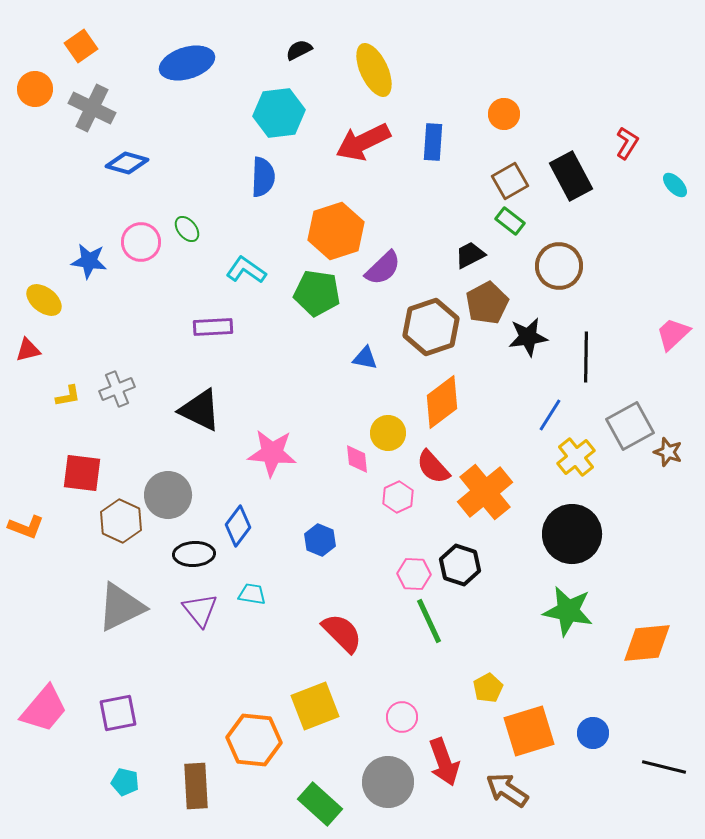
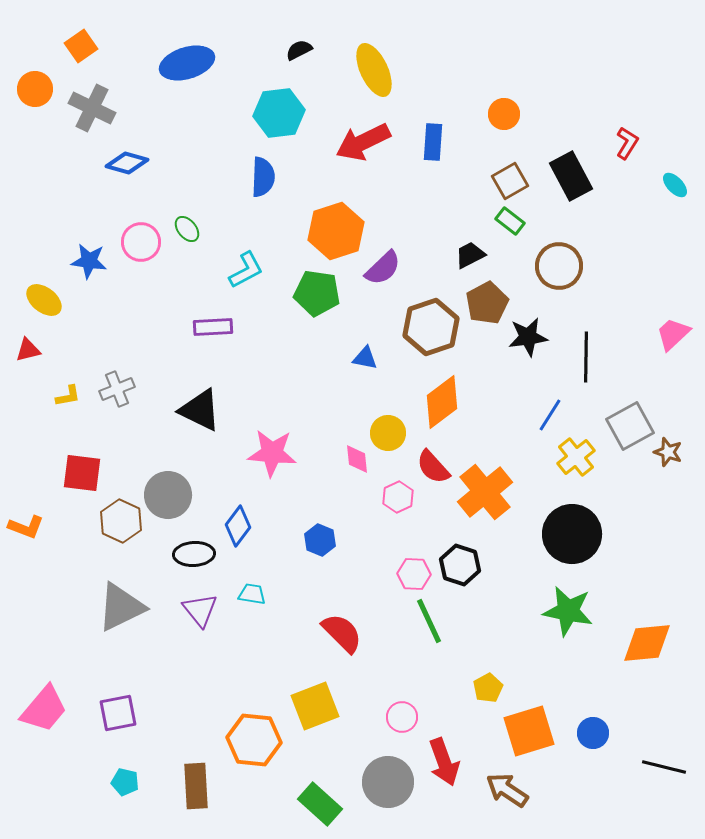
cyan L-shape at (246, 270): rotated 117 degrees clockwise
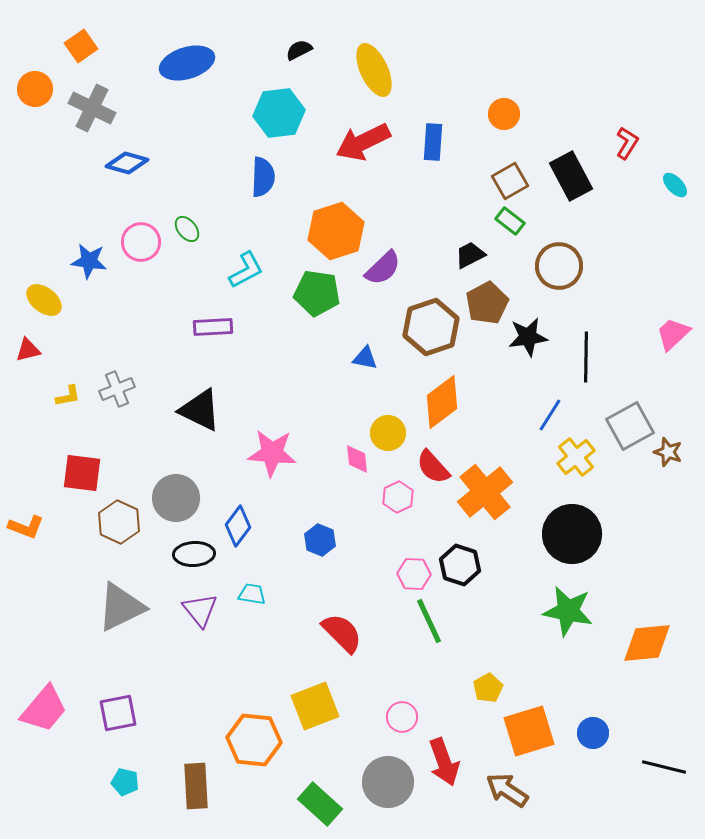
gray circle at (168, 495): moved 8 px right, 3 px down
brown hexagon at (121, 521): moved 2 px left, 1 px down
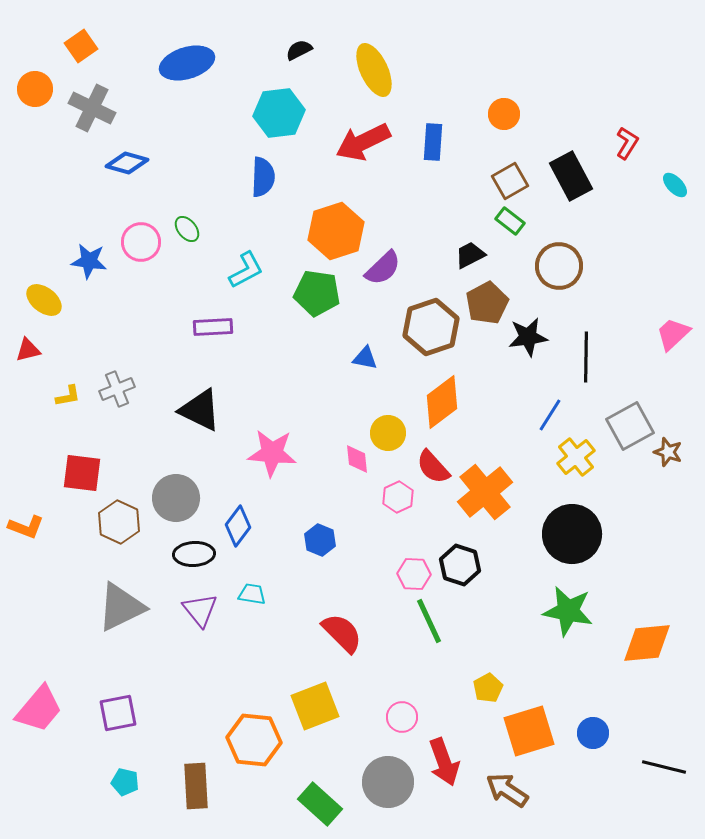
pink trapezoid at (44, 709): moved 5 px left
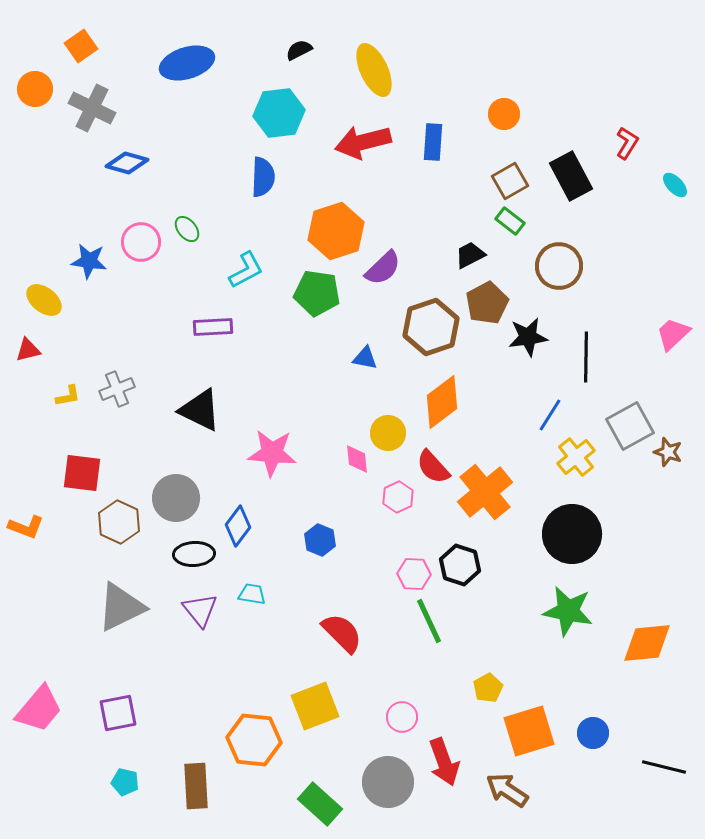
red arrow at (363, 142): rotated 12 degrees clockwise
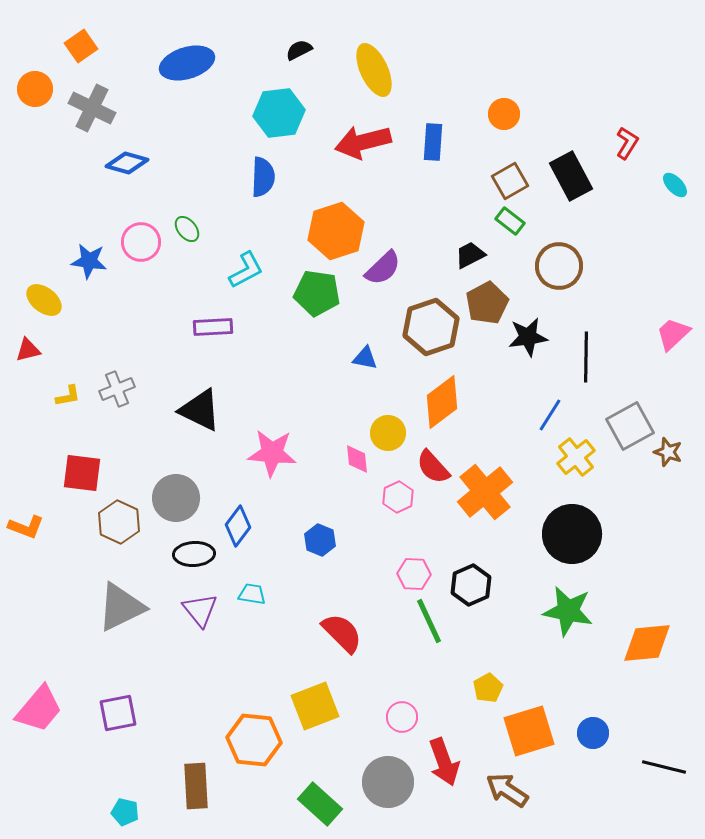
black hexagon at (460, 565): moved 11 px right, 20 px down; rotated 18 degrees clockwise
cyan pentagon at (125, 782): moved 30 px down
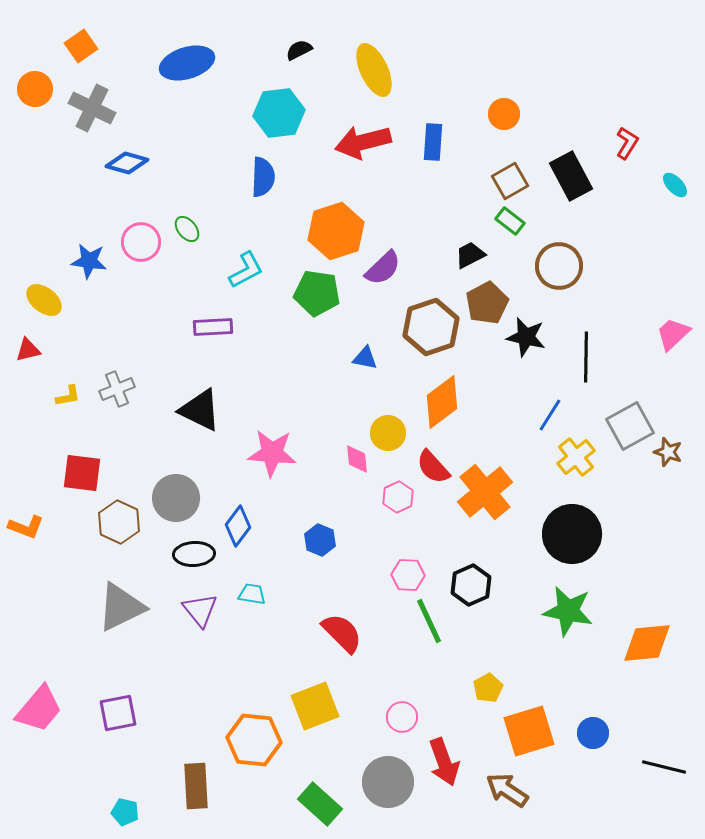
black star at (528, 337): moved 2 px left; rotated 21 degrees clockwise
pink hexagon at (414, 574): moved 6 px left, 1 px down
